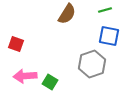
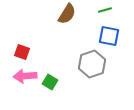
red square: moved 6 px right, 8 px down
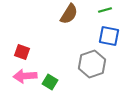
brown semicircle: moved 2 px right
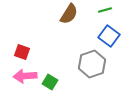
blue square: rotated 25 degrees clockwise
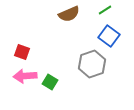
green line: rotated 16 degrees counterclockwise
brown semicircle: rotated 35 degrees clockwise
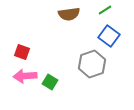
brown semicircle: rotated 15 degrees clockwise
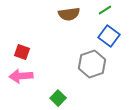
pink arrow: moved 4 px left
green square: moved 8 px right, 16 px down; rotated 14 degrees clockwise
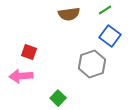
blue square: moved 1 px right
red square: moved 7 px right
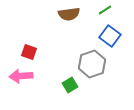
green square: moved 12 px right, 13 px up; rotated 14 degrees clockwise
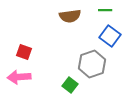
green line: rotated 32 degrees clockwise
brown semicircle: moved 1 px right, 2 px down
red square: moved 5 px left
pink arrow: moved 2 px left, 1 px down
green square: rotated 21 degrees counterclockwise
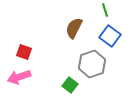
green line: rotated 72 degrees clockwise
brown semicircle: moved 4 px right, 12 px down; rotated 125 degrees clockwise
pink arrow: rotated 15 degrees counterclockwise
